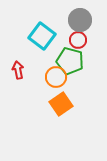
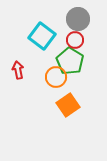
gray circle: moved 2 px left, 1 px up
red circle: moved 3 px left
green pentagon: rotated 16 degrees clockwise
orange square: moved 7 px right, 1 px down
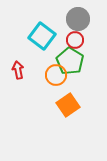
orange circle: moved 2 px up
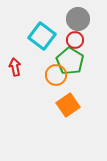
red arrow: moved 3 px left, 3 px up
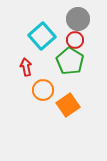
cyan square: rotated 12 degrees clockwise
red arrow: moved 11 px right
orange circle: moved 13 px left, 15 px down
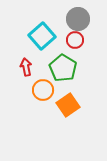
green pentagon: moved 7 px left, 7 px down
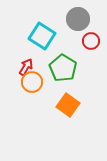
cyan square: rotated 16 degrees counterclockwise
red circle: moved 16 px right, 1 px down
red arrow: rotated 42 degrees clockwise
orange circle: moved 11 px left, 8 px up
orange square: rotated 20 degrees counterclockwise
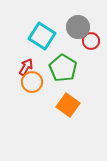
gray circle: moved 8 px down
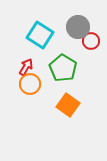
cyan square: moved 2 px left, 1 px up
orange circle: moved 2 px left, 2 px down
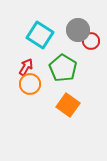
gray circle: moved 3 px down
